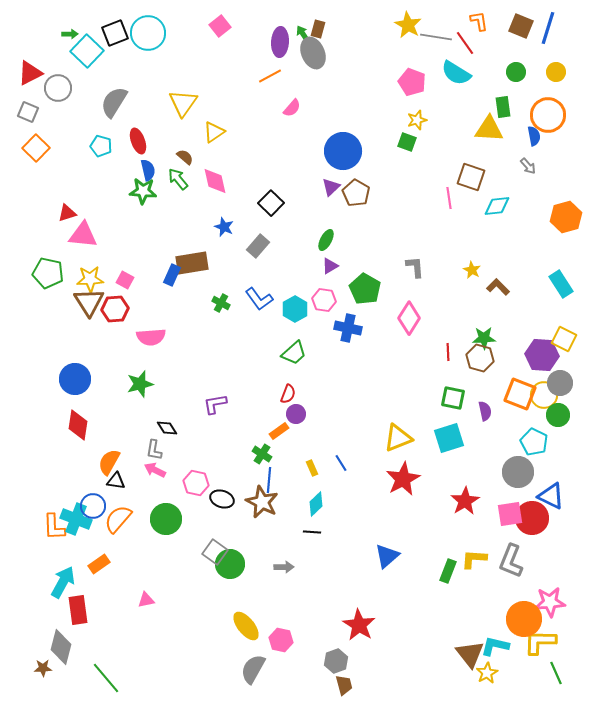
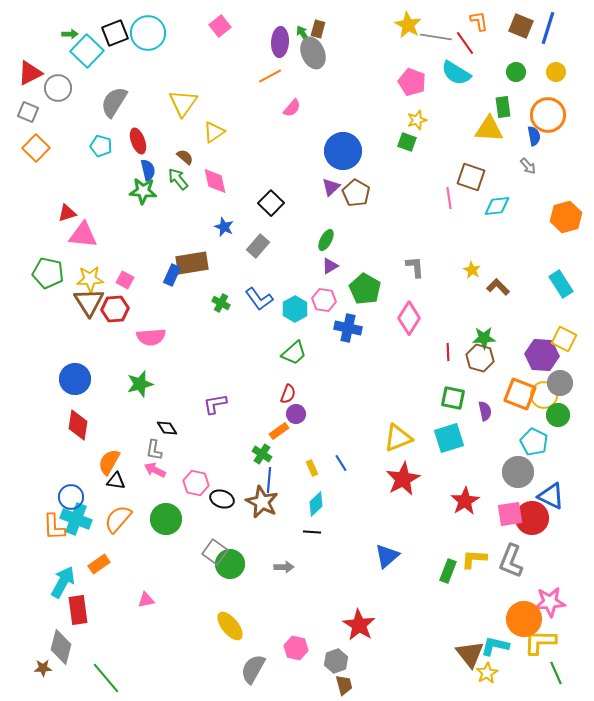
blue circle at (93, 506): moved 22 px left, 9 px up
yellow ellipse at (246, 626): moved 16 px left
pink hexagon at (281, 640): moved 15 px right, 8 px down
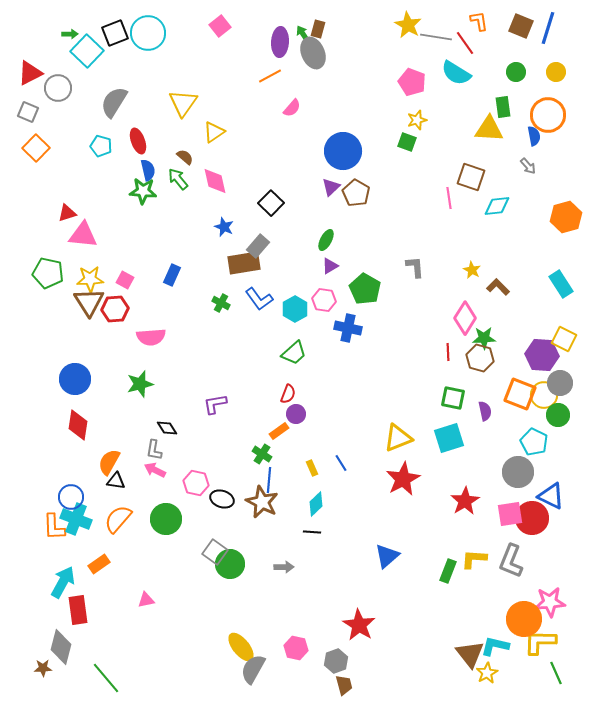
brown rectangle at (192, 263): moved 52 px right
pink diamond at (409, 318): moved 56 px right
yellow ellipse at (230, 626): moved 11 px right, 21 px down
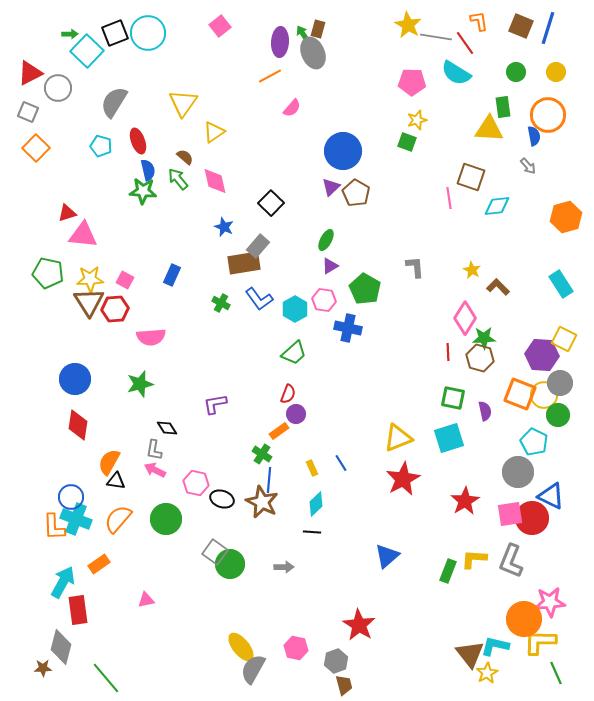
pink pentagon at (412, 82): rotated 20 degrees counterclockwise
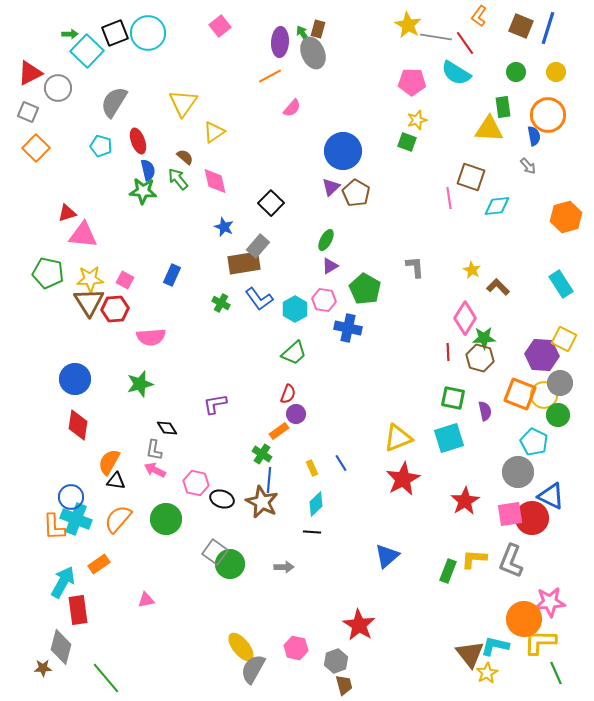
orange L-shape at (479, 21): moved 5 px up; rotated 135 degrees counterclockwise
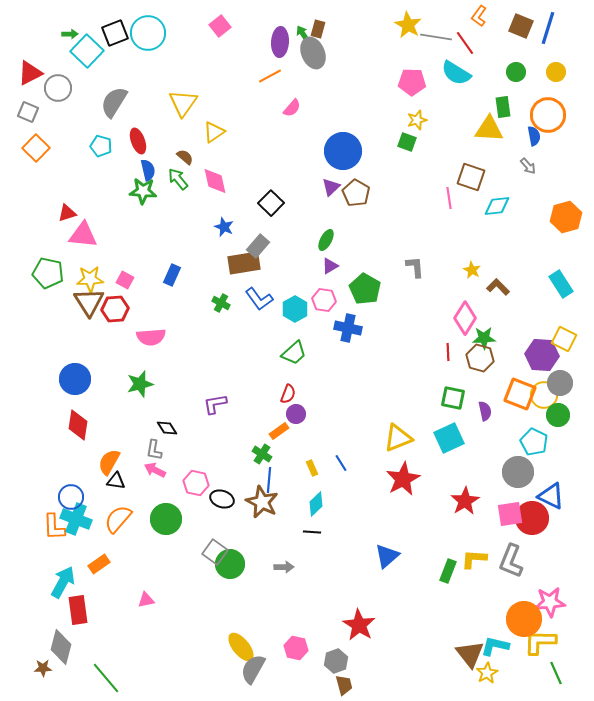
cyan square at (449, 438): rotated 8 degrees counterclockwise
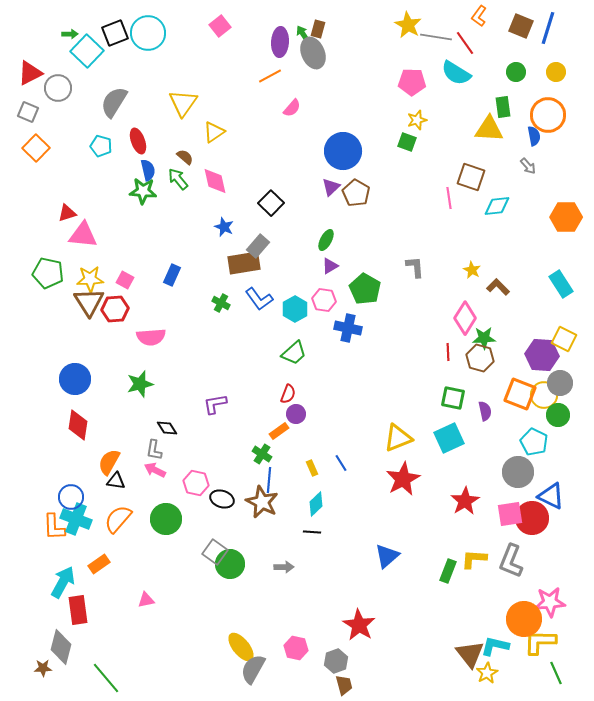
orange hexagon at (566, 217): rotated 16 degrees clockwise
